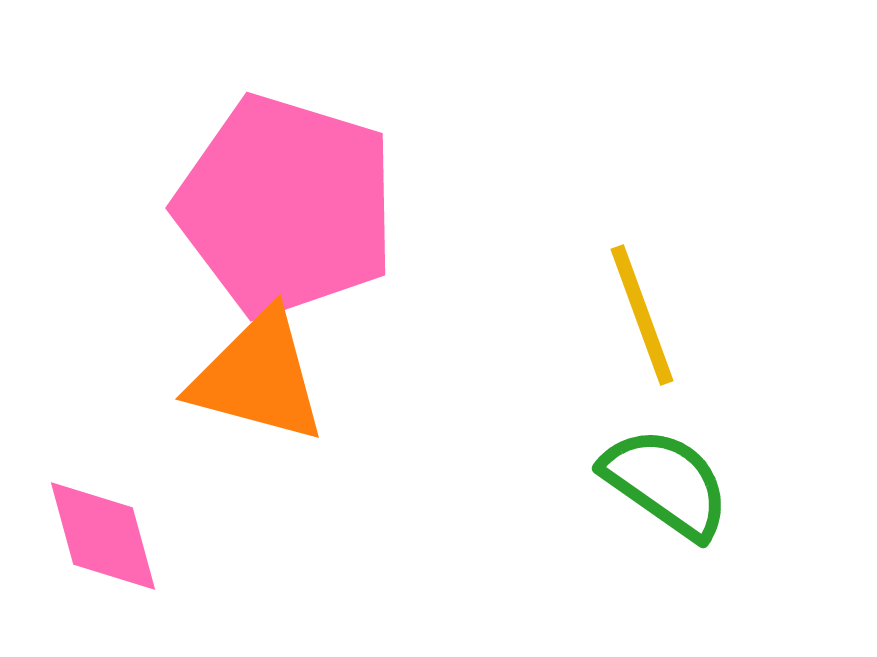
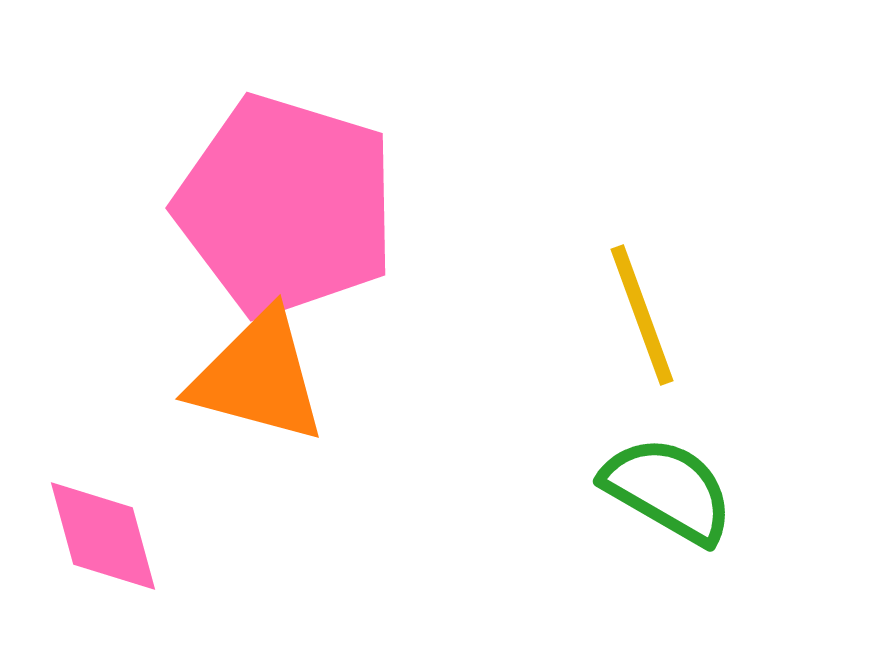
green semicircle: moved 2 px right, 7 px down; rotated 5 degrees counterclockwise
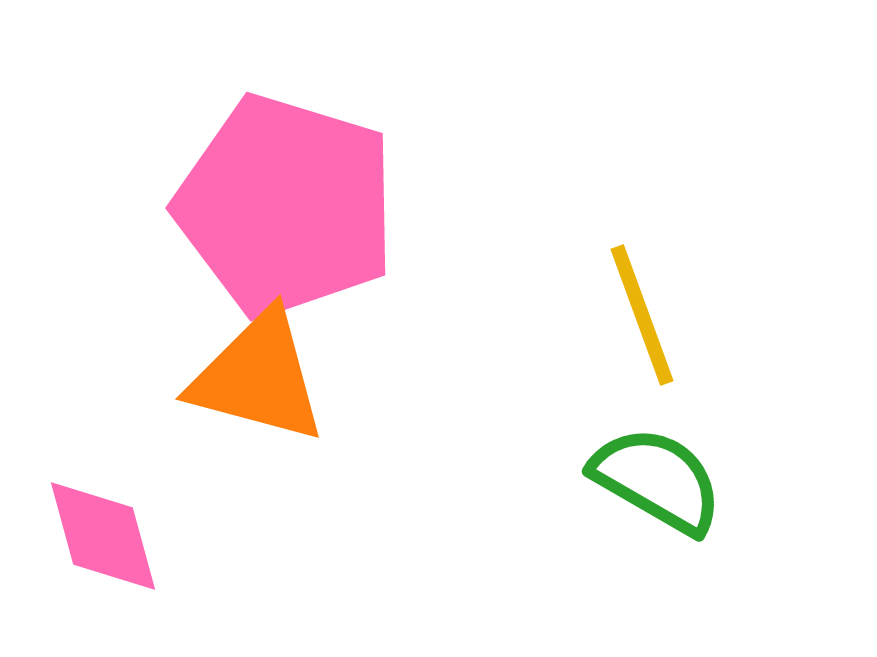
green semicircle: moved 11 px left, 10 px up
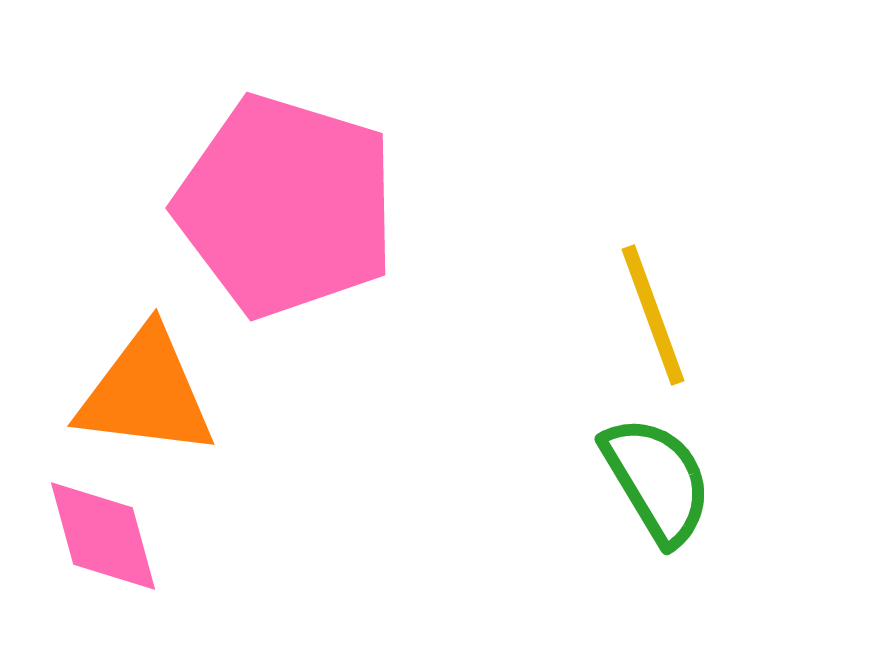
yellow line: moved 11 px right
orange triangle: moved 112 px left, 16 px down; rotated 8 degrees counterclockwise
green semicircle: rotated 29 degrees clockwise
